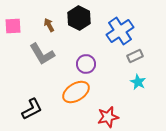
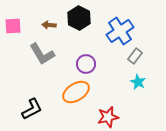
brown arrow: rotated 56 degrees counterclockwise
gray rectangle: rotated 28 degrees counterclockwise
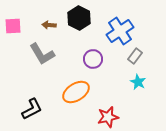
purple circle: moved 7 px right, 5 px up
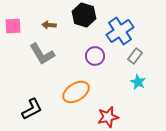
black hexagon: moved 5 px right, 3 px up; rotated 10 degrees counterclockwise
purple circle: moved 2 px right, 3 px up
